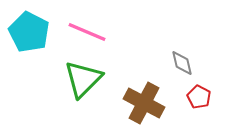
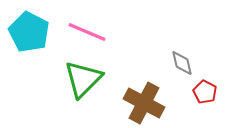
red pentagon: moved 6 px right, 5 px up
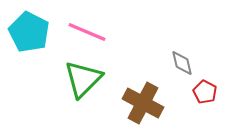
brown cross: moved 1 px left
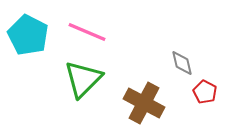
cyan pentagon: moved 1 px left, 3 px down
brown cross: moved 1 px right
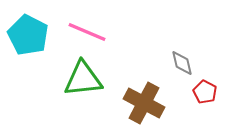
green triangle: rotated 39 degrees clockwise
